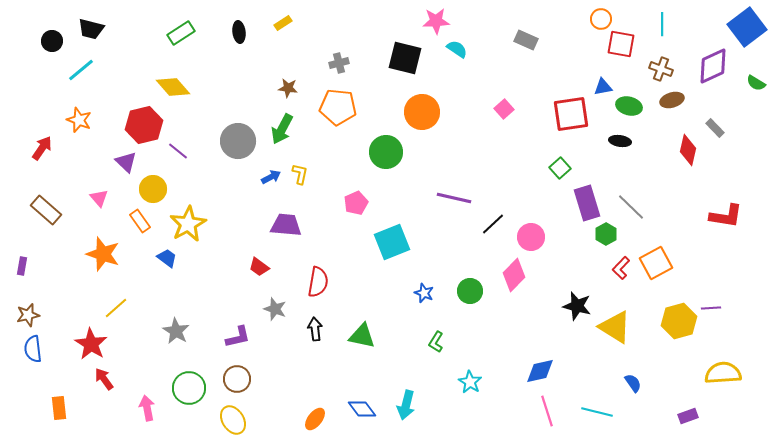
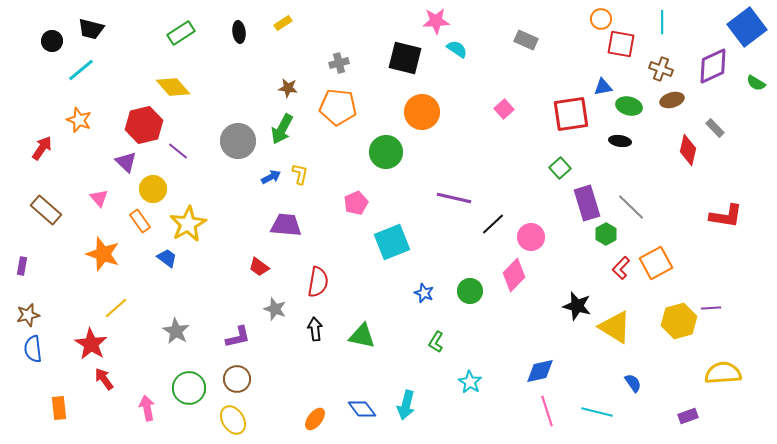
cyan line at (662, 24): moved 2 px up
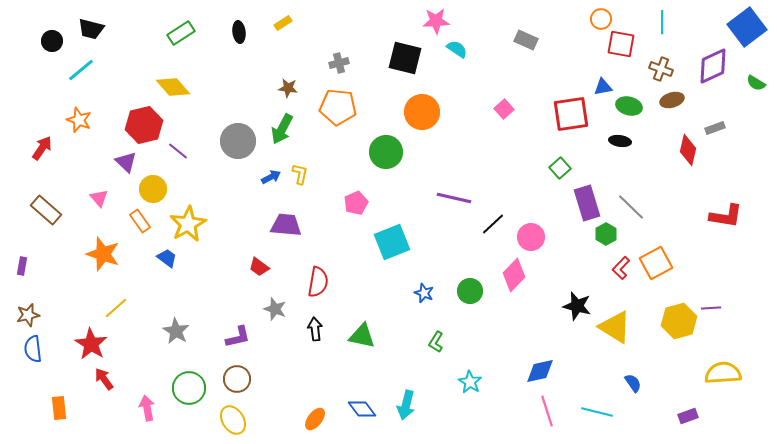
gray rectangle at (715, 128): rotated 66 degrees counterclockwise
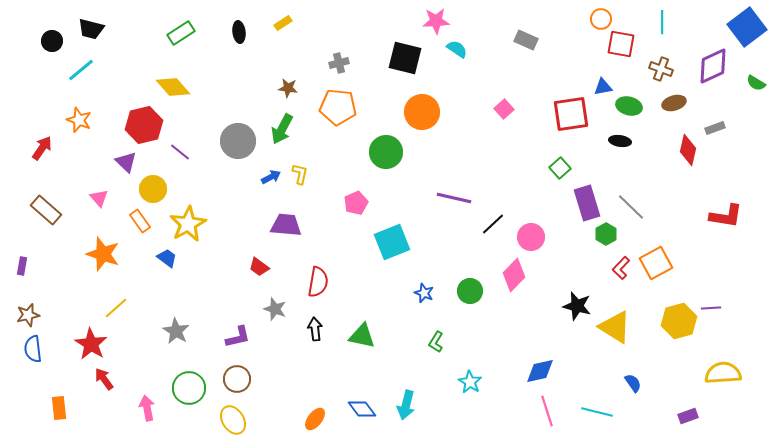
brown ellipse at (672, 100): moved 2 px right, 3 px down
purple line at (178, 151): moved 2 px right, 1 px down
